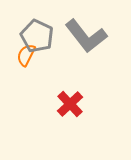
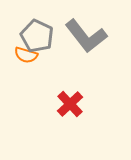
orange semicircle: rotated 100 degrees counterclockwise
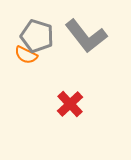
gray pentagon: rotated 8 degrees counterclockwise
orange semicircle: rotated 10 degrees clockwise
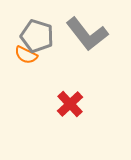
gray L-shape: moved 1 px right, 2 px up
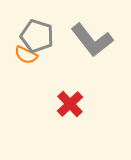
gray L-shape: moved 5 px right, 6 px down
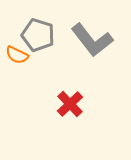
gray pentagon: moved 1 px right, 1 px up
orange semicircle: moved 9 px left
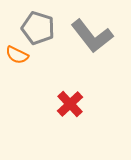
gray pentagon: moved 7 px up
gray L-shape: moved 4 px up
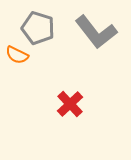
gray L-shape: moved 4 px right, 4 px up
